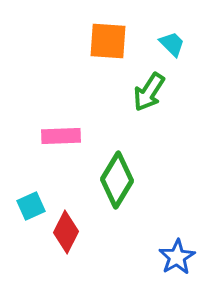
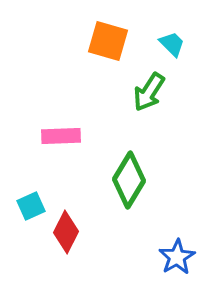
orange square: rotated 12 degrees clockwise
green diamond: moved 12 px right
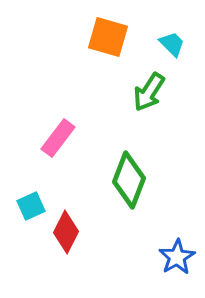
orange square: moved 4 px up
pink rectangle: moved 3 px left, 2 px down; rotated 51 degrees counterclockwise
green diamond: rotated 10 degrees counterclockwise
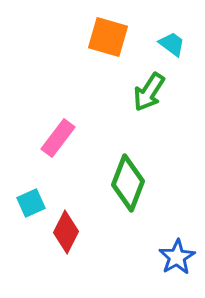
cyan trapezoid: rotated 8 degrees counterclockwise
green diamond: moved 1 px left, 3 px down
cyan square: moved 3 px up
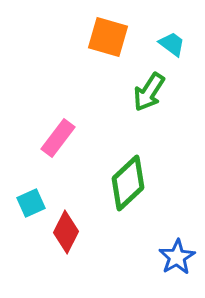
green diamond: rotated 26 degrees clockwise
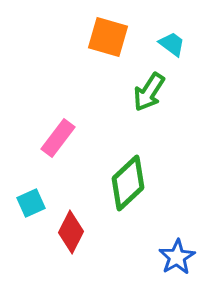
red diamond: moved 5 px right
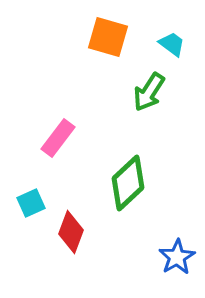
red diamond: rotated 6 degrees counterclockwise
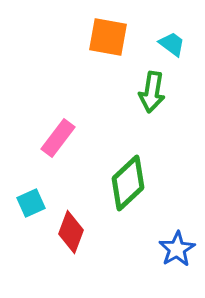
orange square: rotated 6 degrees counterclockwise
green arrow: moved 3 px right; rotated 24 degrees counterclockwise
blue star: moved 8 px up
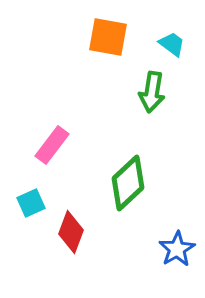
pink rectangle: moved 6 px left, 7 px down
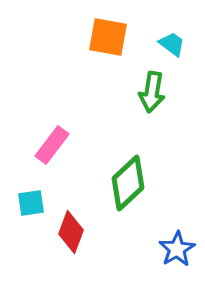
cyan square: rotated 16 degrees clockwise
